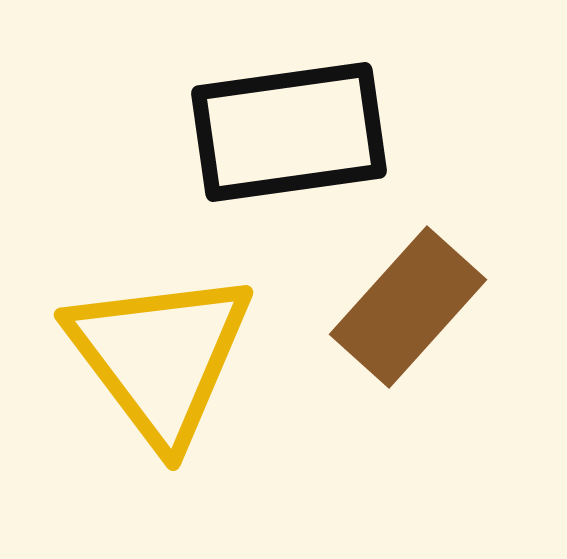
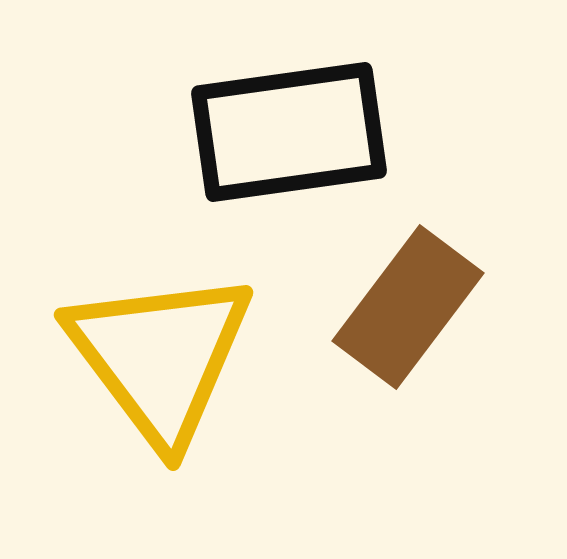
brown rectangle: rotated 5 degrees counterclockwise
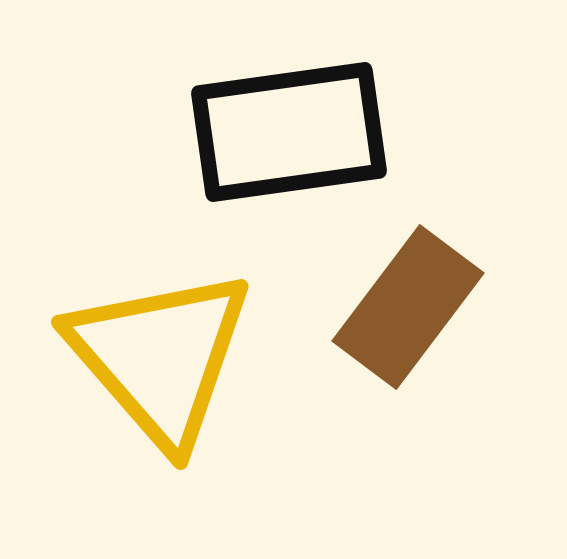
yellow triangle: rotated 4 degrees counterclockwise
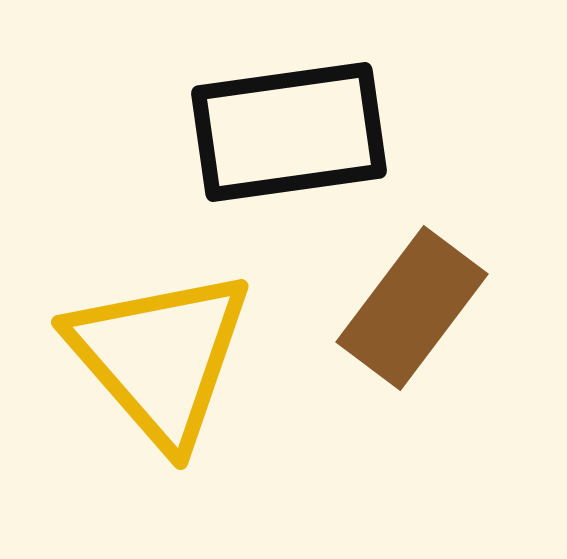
brown rectangle: moved 4 px right, 1 px down
